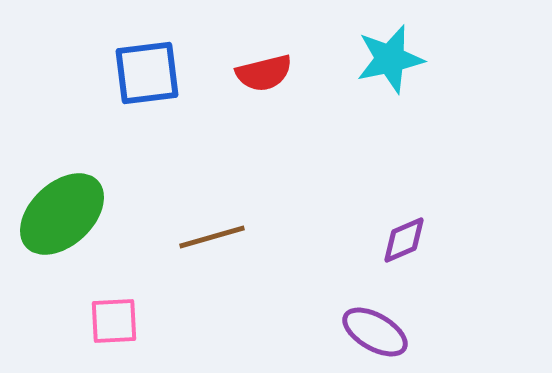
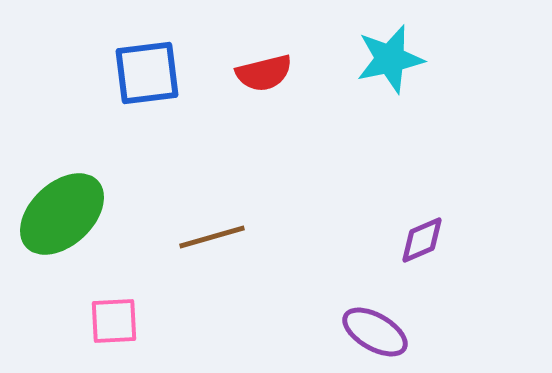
purple diamond: moved 18 px right
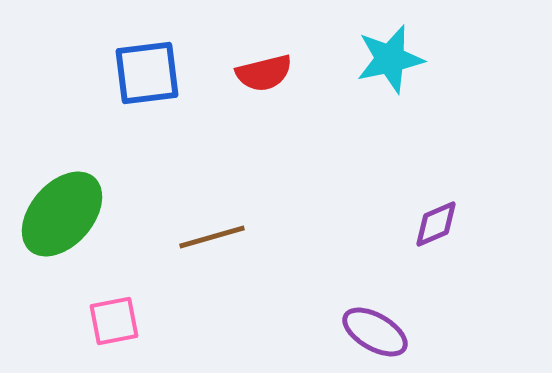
green ellipse: rotated 6 degrees counterclockwise
purple diamond: moved 14 px right, 16 px up
pink square: rotated 8 degrees counterclockwise
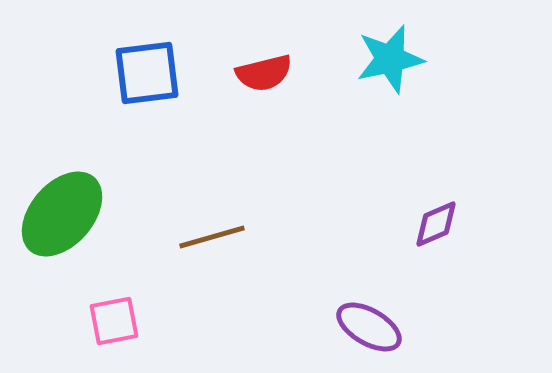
purple ellipse: moved 6 px left, 5 px up
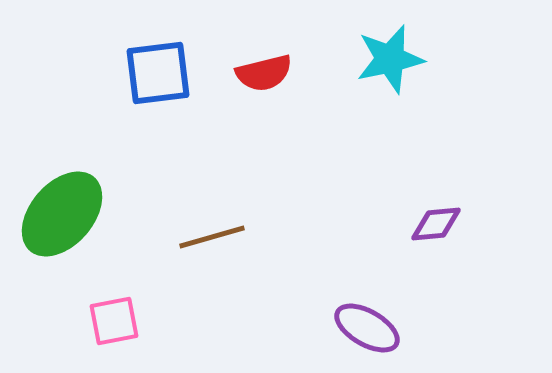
blue square: moved 11 px right
purple diamond: rotated 18 degrees clockwise
purple ellipse: moved 2 px left, 1 px down
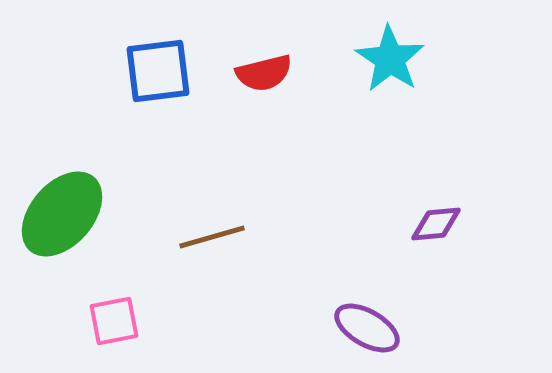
cyan star: rotated 26 degrees counterclockwise
blue square: moved 2 px up
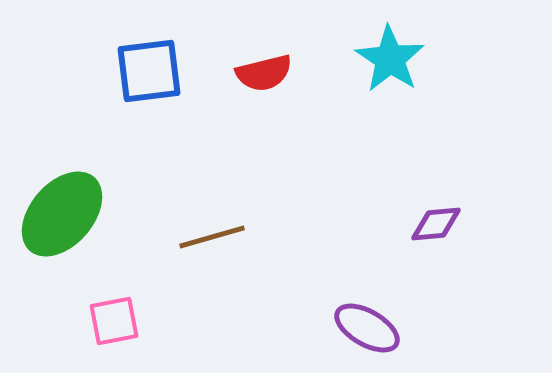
blue square: moved 9 px left
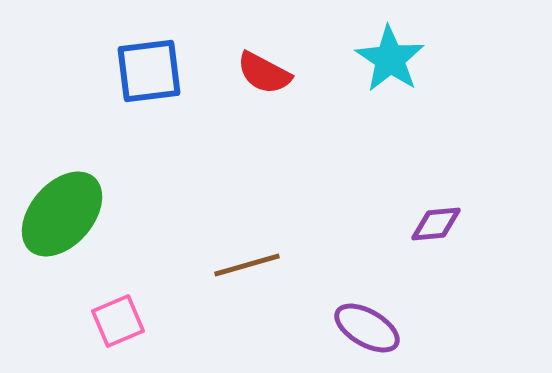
red semicircle: rotated 42 degrees clockwise
brown line: moved 35 px right, 28 px down
pink square: moved 4 px right; rotated 12 degrees counterclockwise
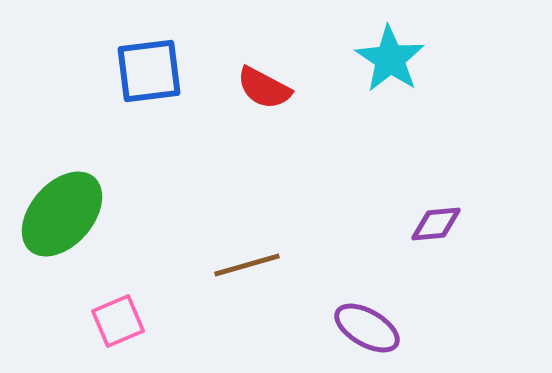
red semicircle: moved 15 px down
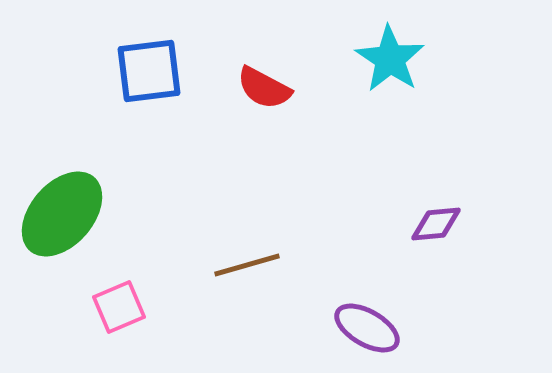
pink square: moved 1 px right, 14 px up
